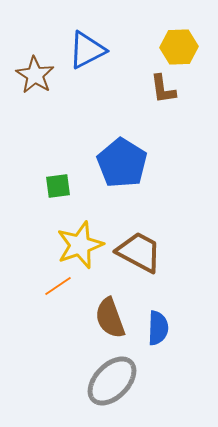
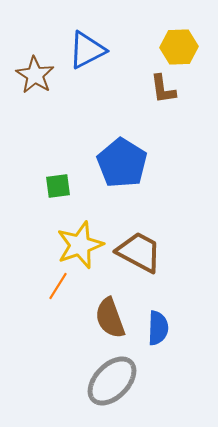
orange line: rotated 24 degrees counterclockwise
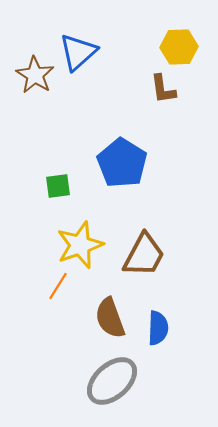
blue triangle: moved 9 px left, 2 px down; rotated 15 degrees counterclockwise
brown trapezoid: moved 5 px right, 3 px down; rotated 90 degrees clockwise
gray ellipse: rotated 4 degrees clockwise
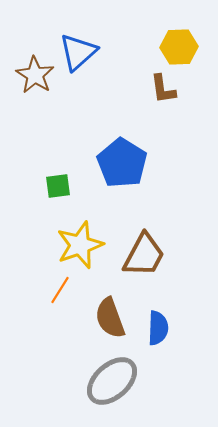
orange line: moved 2 px right, 4 px down
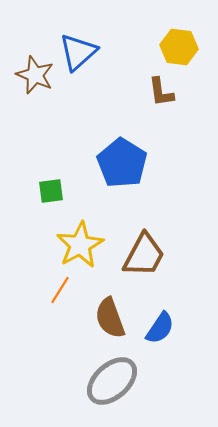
yellow hexagon: rotated 9 degrees clockwise
brown star: rotated 9 degrees counterclockwise
brown L-shape: moved 2 px left, 3 px down
green square: moved 7 px left, 5 px down
yellow star: rotated 9 degrees counterclockwise
blue semicircle: moved 2 px right; rotated 32 degrees clockwise
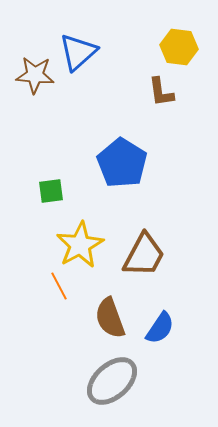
brown star: rotated 18 degrees counterclockwise
orange line: moved 1 px left, 4 px up; rotated 60 degrees counterclockwise
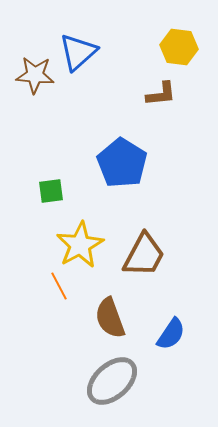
brown L-shape: moved 2 px down; rotated 88 degrees counterclockwise
blue semicircle: moved 11 px right, 6 px down
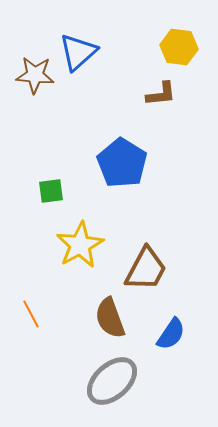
brown trapezoid: moved 2 px right, 14 px down
orange line: moved 28 px left, 28 px down
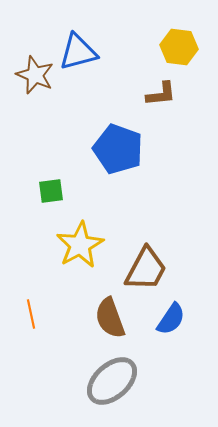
blue triangle: rotated 27 degrees clockwise
brown star: rotated 18 degrees clockwise
blue pentagon: moved 4 px left, 14 px up; rotated 12 degrees counterclockwise
orange line: rotated 16 degrees clockwise
blue semicircle: moved 15 px up
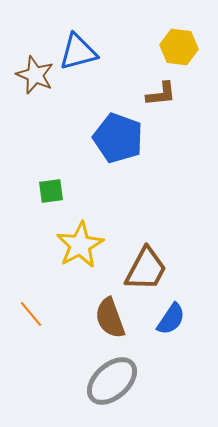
blue pentagon: moved 11 px up
orange line: rotated 28 degrees counterclockwise
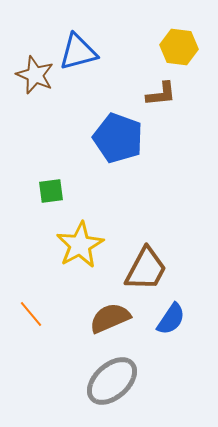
brown semicircle: rotated 87 degrees clockwise
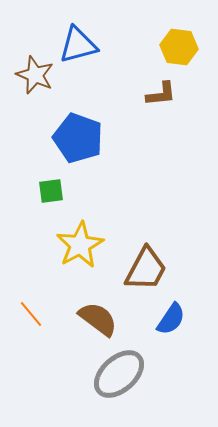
blue triangle: moved 7 px up
blue pentagon: moved 40 px left
brown semicircle: moved 12 px left, 1 px down; rotated 60 degrees clockwise
gray ellipse: moved 7 px right, 7 px up
